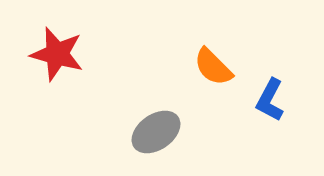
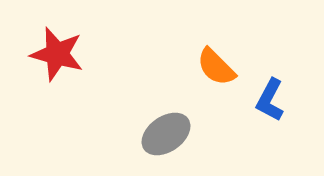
orange semicircle: moved 3 px right
gray ellipse: moved 10 px right, 2 px down
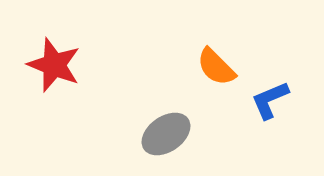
red star: moved 3 px left, 11 px down; rotated 6 degrees clockwise
blue L-shape: rotated 39 degrees clockwise
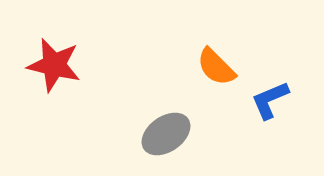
red star: rotated 8 degrees counterclockwise
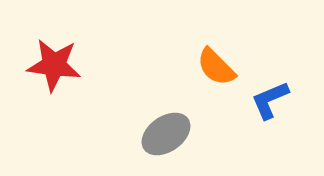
red star: rotated 6 degrees counterclockwise
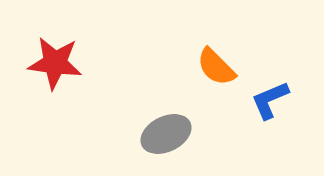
red star: moved 1 px right, 2 px up
gray ellipse: rotated 9 degrees clockwise
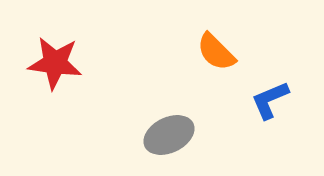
orange semicircle: moved 15 px up
gray ellipse: moved 3 px right, 1 px down
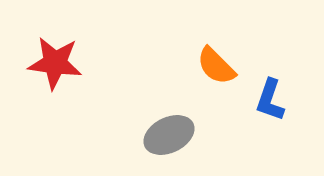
orange semicircle: moved 14 px down
blue L-shape: rotated 48 degrees counterclockwise
